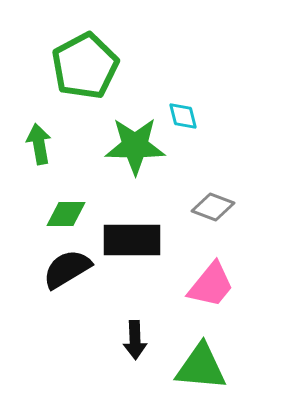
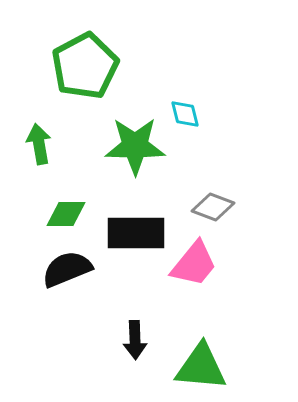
cyan diamond: moved 2 px right, 2 px up
black rectangle: moved 4 px right, 7 px up
black semicircle: rotated 9 degrees clockwise
pink trapezoid: moved 17 px left, 21 px up
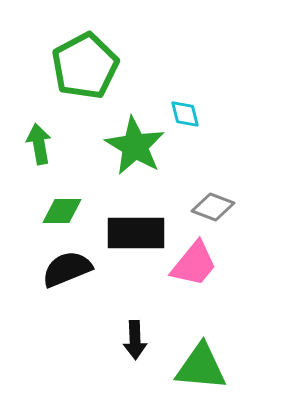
green star: rotated 30 degrees clockwise
green diamond: moved 4 px left, 3 px up
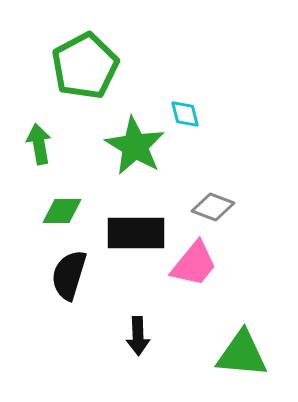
black semicircle: moved 2 px right, 6 px down; rotated 51 degrees counterclockwise
black arrow: moved 3 px right, 4 px up
green triangle: moved 41 px right, 13 px up
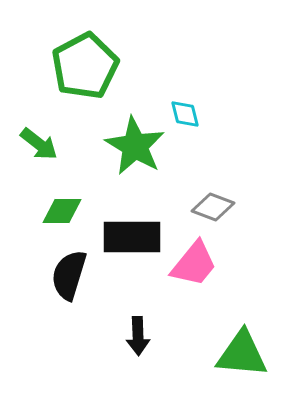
green arrow: rotated 138 degrees clockwise
black rectangle: moved 4 px left, 4 px down
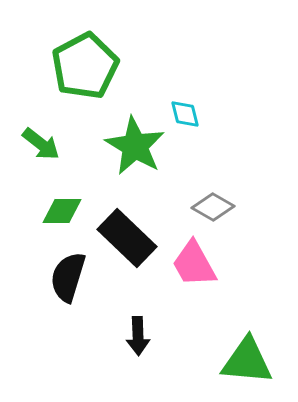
green arrow: moved 2 px right
gray diamond: rotated 9 degrees clockwise
black rectangle: moved 5 px left, 1 px down; rotated 44 degrees clockwise
pink trapezoid: rotated 112 degrees clockwise
black semicircle: moved 1 px left, 2 px down
green triangle: moved 5 px right, 7 px down
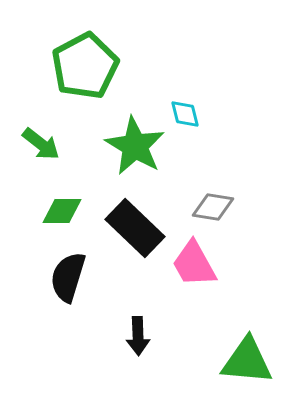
gray diamond: rotated 21 degrees counterclockwise
black rectangle: moved 8 px right, 10 px up
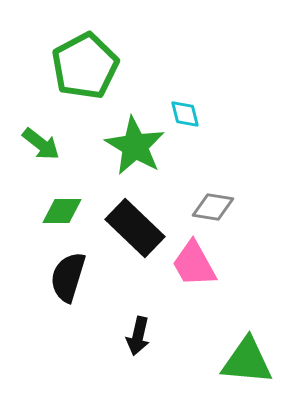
black arrow: rotated 15 degrees clockwise
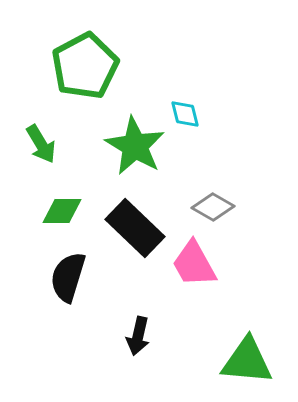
green arrow: rotated 21 degrees clockwise
gray diamond: rotated 21 degrees clockwise
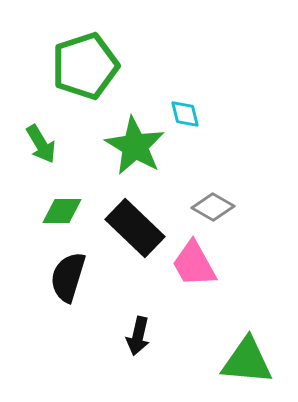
green pentagon: rotated 10 degrees clockwise
